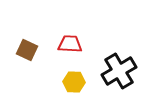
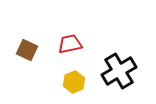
red trapezoid: rotated 15 degrees counterclockwise
yellow hexagon: rotated 25 degrees counterclockwise
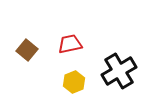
brown square: rotated 15 degrees clockwise
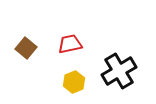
brown square: moved 1 px left, 2 px up
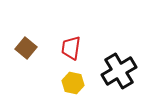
red trapezoid: moved 1 px right, 4 px down; rotated 70 degrees counterclockwise
yellow hexagon: moved 1 px left, 1 px down; rotated 25 degrees counterclockwise
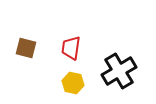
brown square: rotated 25 degrees counterclockwise
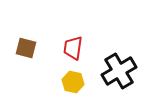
red trapezoid: moved 2 px right
yellow hexagon: moved 1 px up
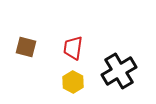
brown square: moved 1 px up
yellow hexagon: rotated 15 degrees clockwise
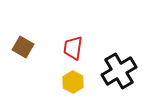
brown square: moved 3 px left; rotated 15 degrees clockwise
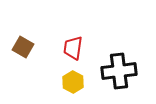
black cross: rotated 24 degrees clockwise
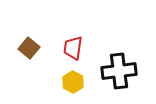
brown square: moved 6 px right, 1 px down; rotated 10 degrees clockwise
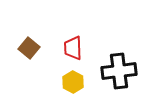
red trapezoid: rotated 10 degrees counterclockwise
